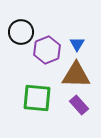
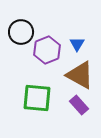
brown triangle: moved 4 px right; rotated 28 degrees clockwise
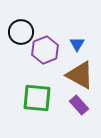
purple hexagon: moved 2 px left
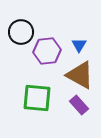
blue triangle: moved 2 px right, 1 px down
purple hexagon: moved 2 px right, 1 px down; rotated 16 degrees clockwise
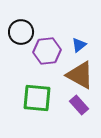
blue triangle: rotated 21 degrees clockwise
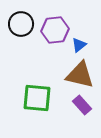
black circle: moved 8 px up
purple hexagon: moved 8 px right, 21 px up
brown triangle: rotated 16 degrees counterclockwise
purple rectangle: moved 3 px right
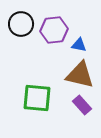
purple hexagon: moved 1 px left
blue triangle: rotated 49 degrees clockwise
